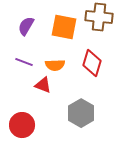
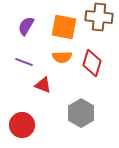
orange semicircle: moved 7 px right, 8 px up
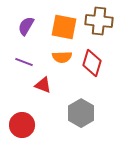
brown cross: moved 4 px down
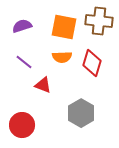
purple semicircle: moved 4 px left; rotated 42 degrees clockwise
purple line: rotated 18 degrees clockwise
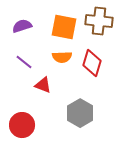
gray hexagon: moved 1 px left
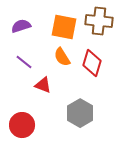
purple semicircle: moved 1 px left
orange semicircle: rotated 60 degrees clockwise
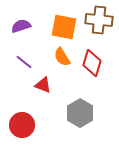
brown cross: moved 1 px up
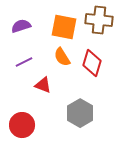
purple line: rotated 66 degrees counterclockwise
